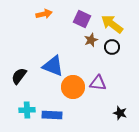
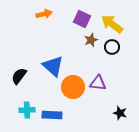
blue triangle: rotated 20 degrees clockwise
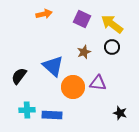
brown star: moved 7 px left, 12 px down
